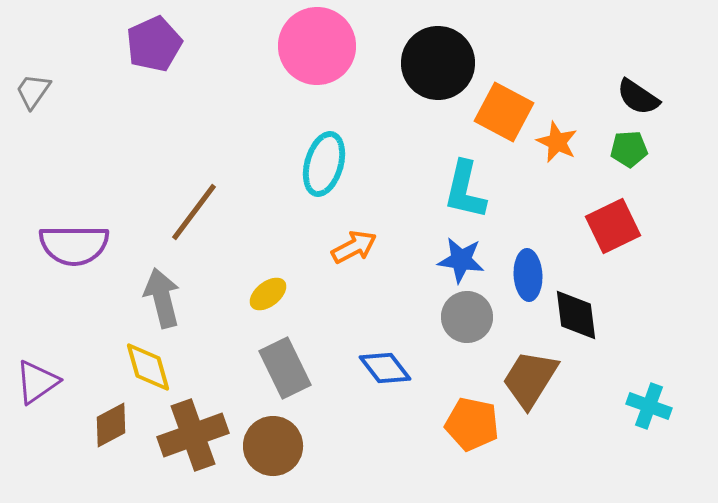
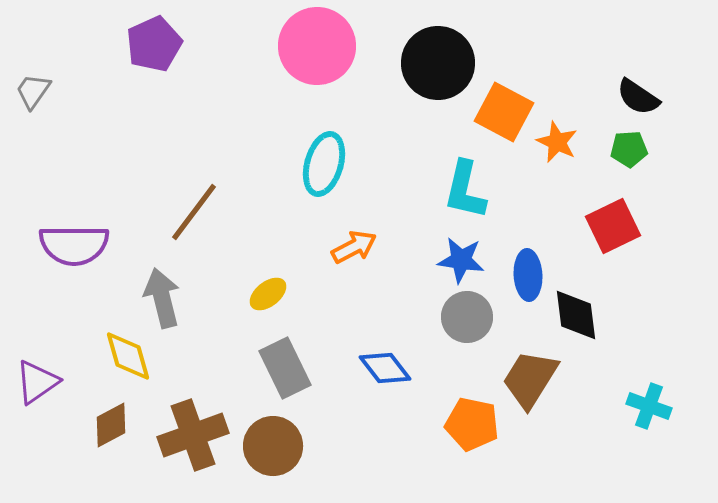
yellow diamond: moved 20 px left, 11 px up
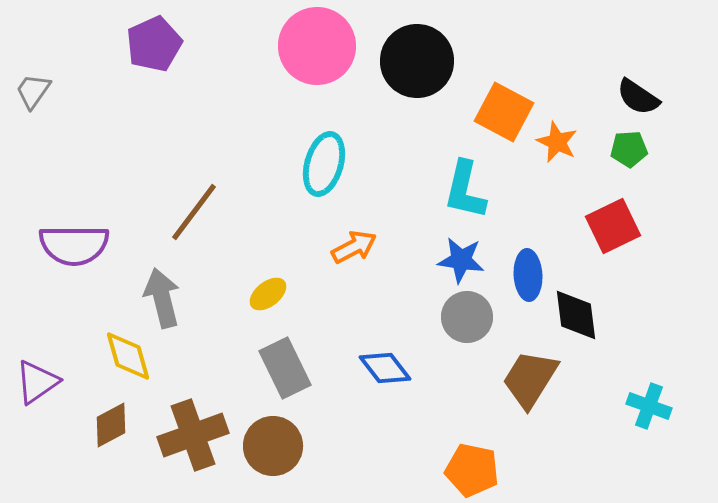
black circle: moved 21 px left, 2 px up
orange pentagon: moved 46 px down
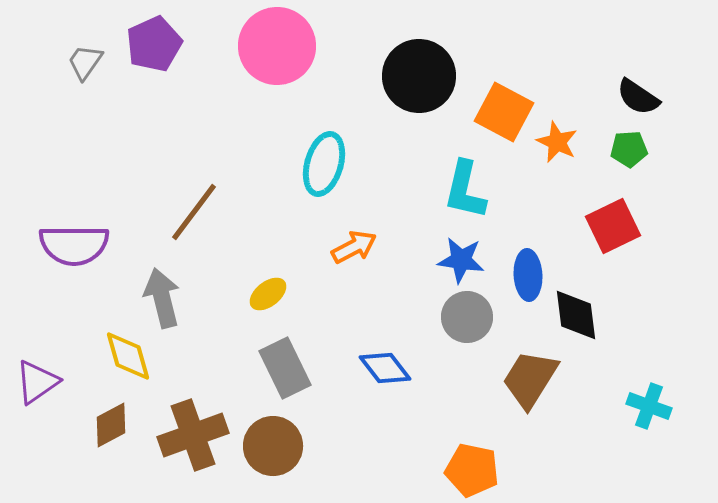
pink circle: moved 40 px left
black circle: moved 2 px right, 15 px down
gray trapezoid: moved 52 px right, 29 px up
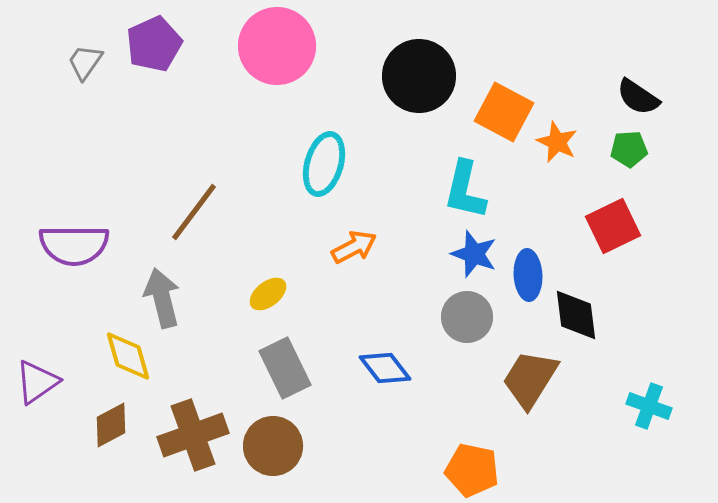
blue star: moved 13 px right, 6 px up; rotated 12 degrees clockwise
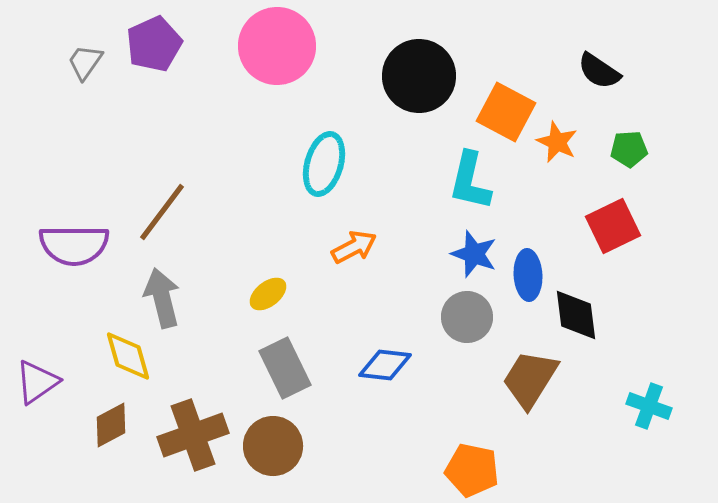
black semicircle: moved 39 px left, 26 px up
orange square: moved 2 px right
cyan L-shape: moved 5 px right, 9 px up
brown line: moved 32 px left
blue diamond: moved 3 px up; rotated 46 degrees counterclockwise
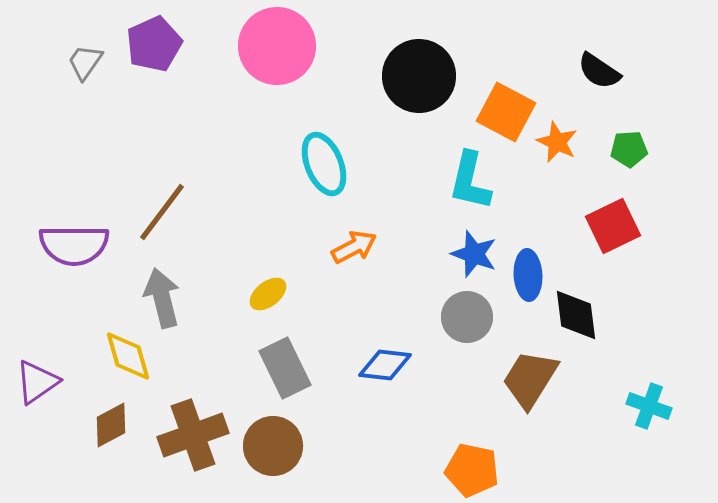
cyan ellipse: rotated 38 degrees counterclockwise
